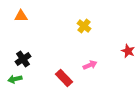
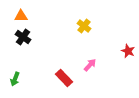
black cross: moved 22 px up; rotated 21 degrees counterclockwise
pink arrow: rotated 24 degrees counterclockwise
green arrow: rotated 56 degrees counterclockwise
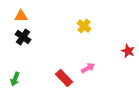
pink arrow: moved 2 px left, 3 px down; rotated 16 degrees clockwise
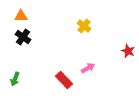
red rectangle: moved 2 px down
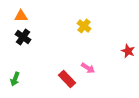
pink arrow: rotated 64 degrees clockwise
red rectangle: moved 3 px right, 1 px up
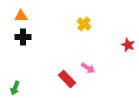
yellow cross: moved 2 px up
black cross: rotated 35 degrees counterclockwise
red star: moved 6 px up
green arrow: moved 9 px down
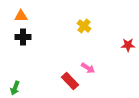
yellow cross: moved 2 px down
red star: rotated 24 degrees counterclockwise
red rectangle: moved 3 px right, 2 px down
